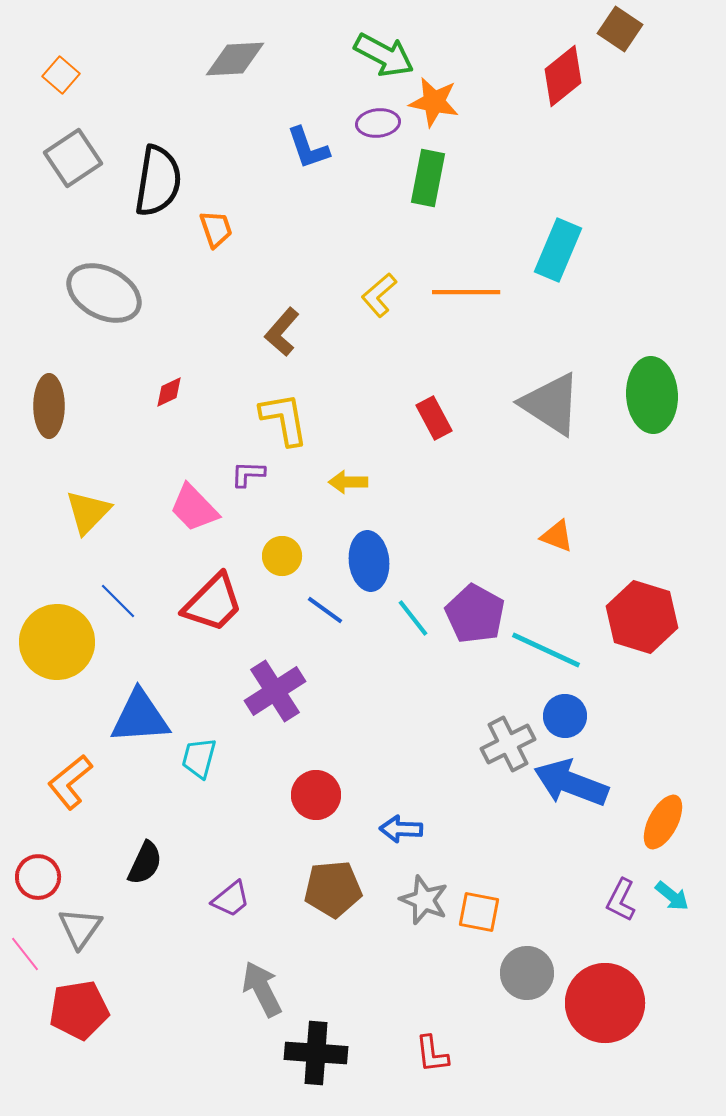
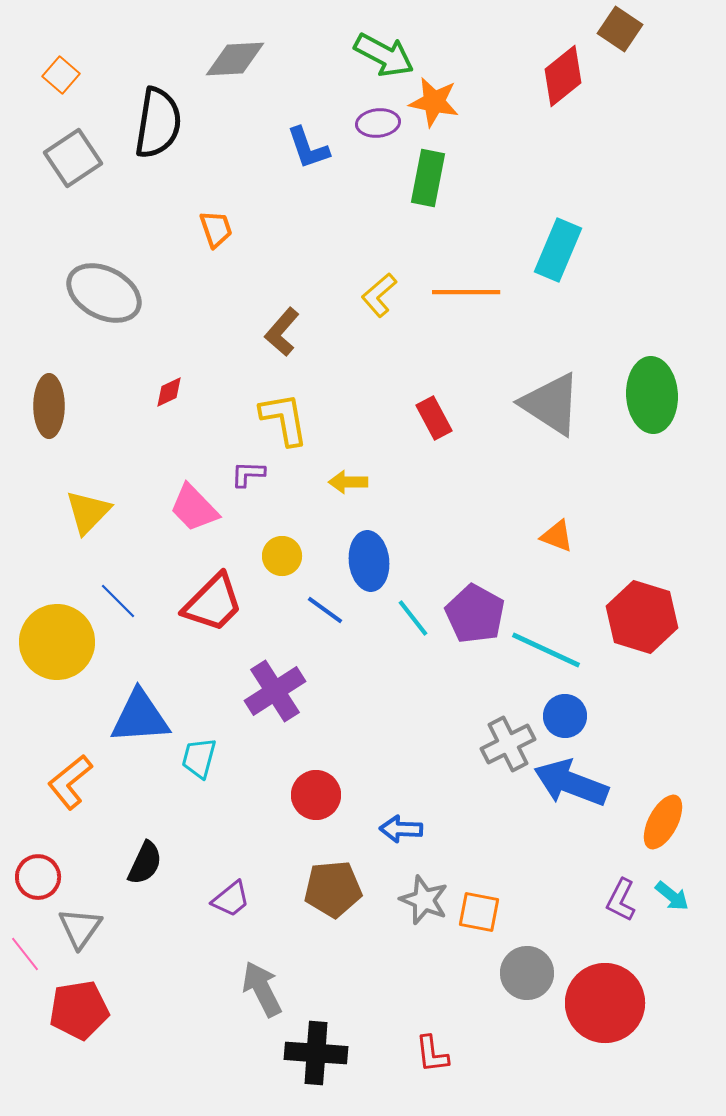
black semicircle at (158, 181): moved 58 px up
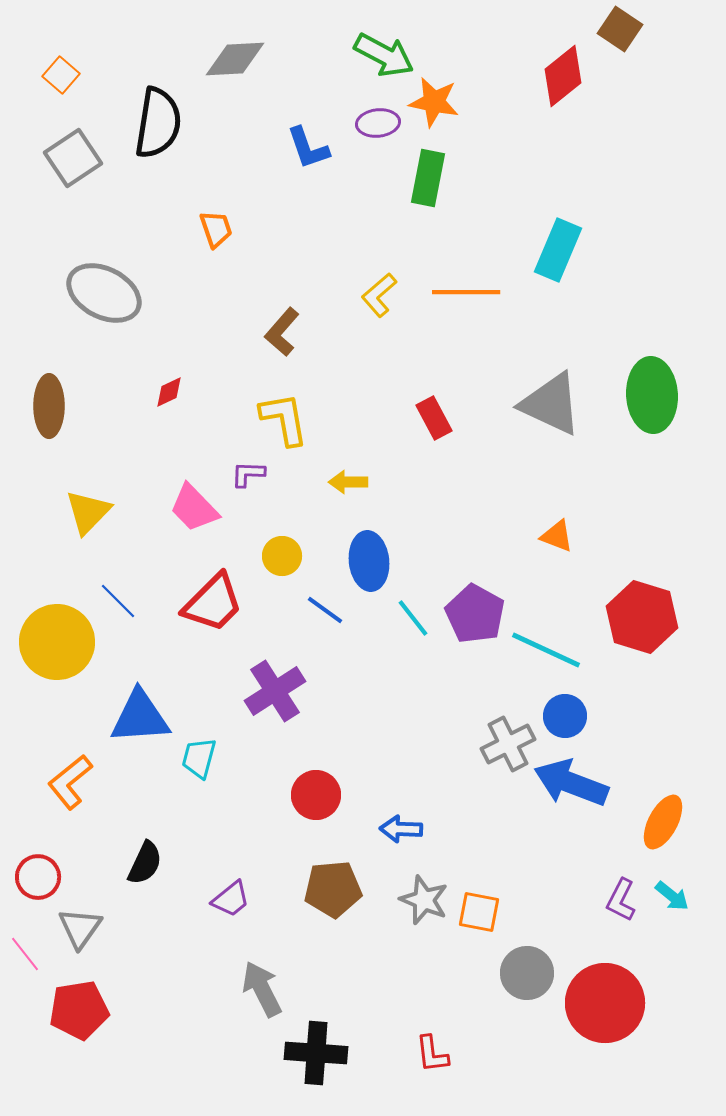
gray triangle at (551, 404): rotated 8 degrees counterclockwise
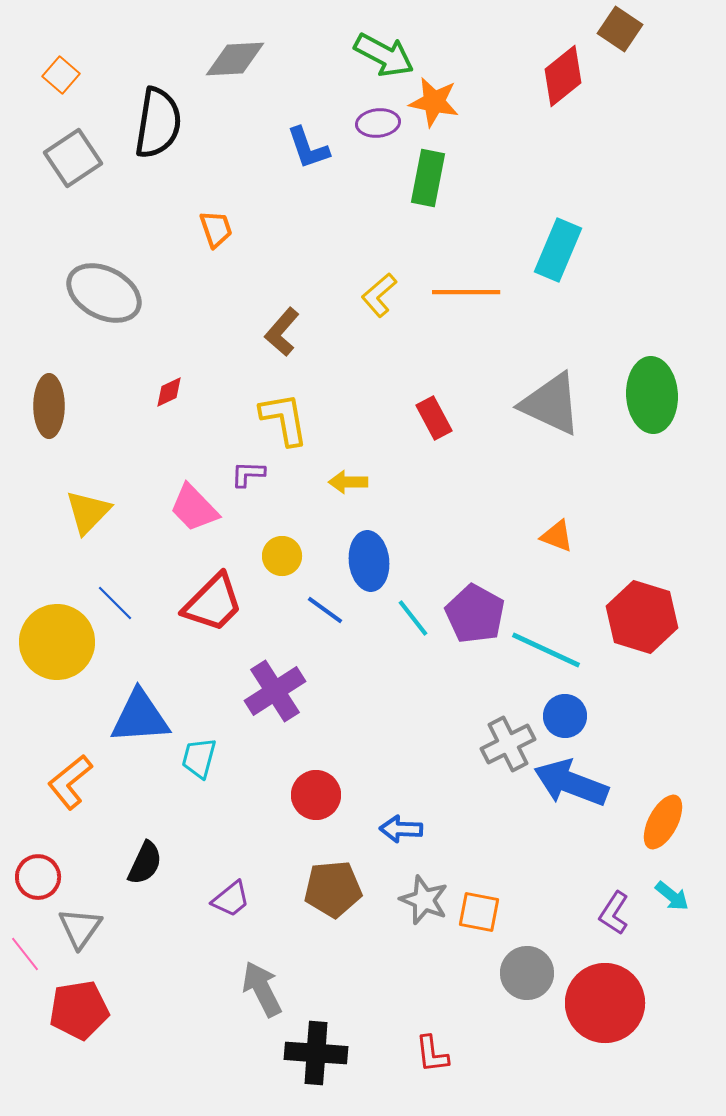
blue line at (118, 601): moved 3 px left, 2 px down
purple L-shape at (621, 900): moved 7 px left, 13 px down; rotated 6 degrees clockwise
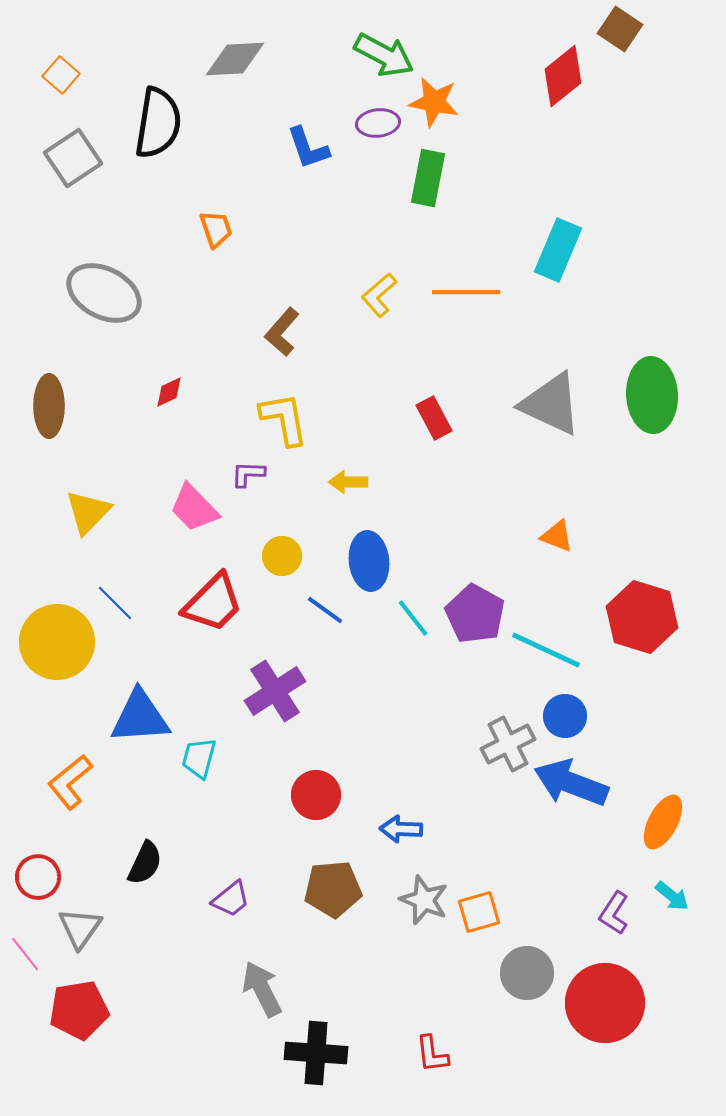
orange square at (479, 912): rotated 27 degrees counterclockwise
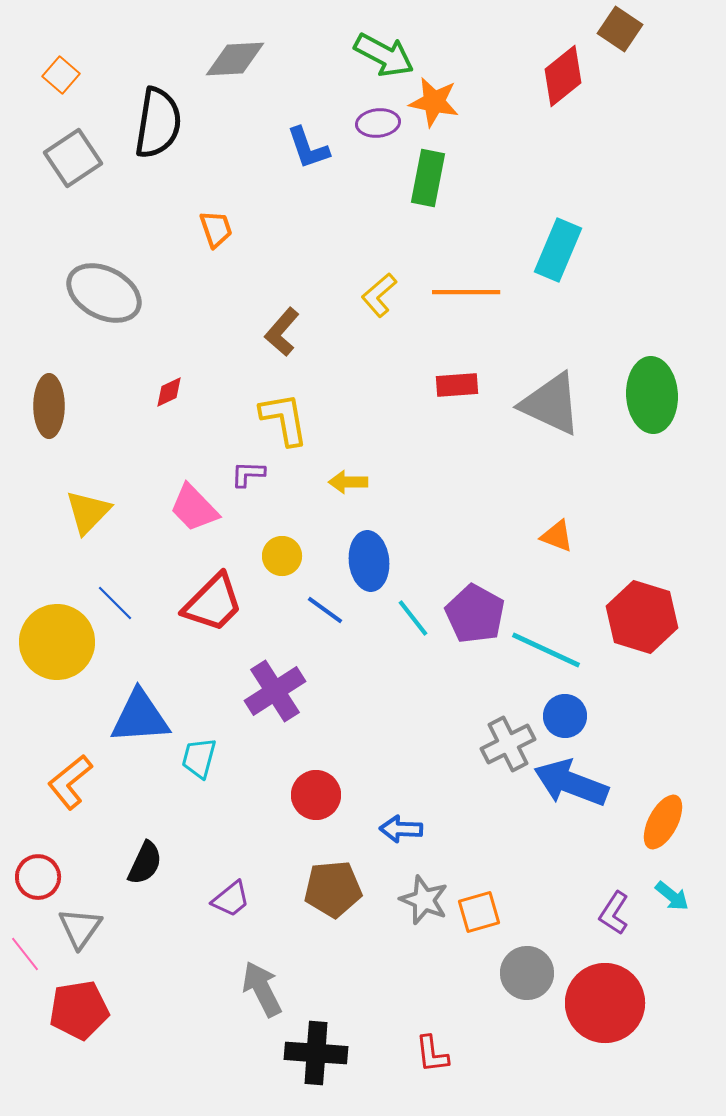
red rectangle at (434, 418): moved 23 px right, 33 px up; rotated 66 degrees counterclockwise
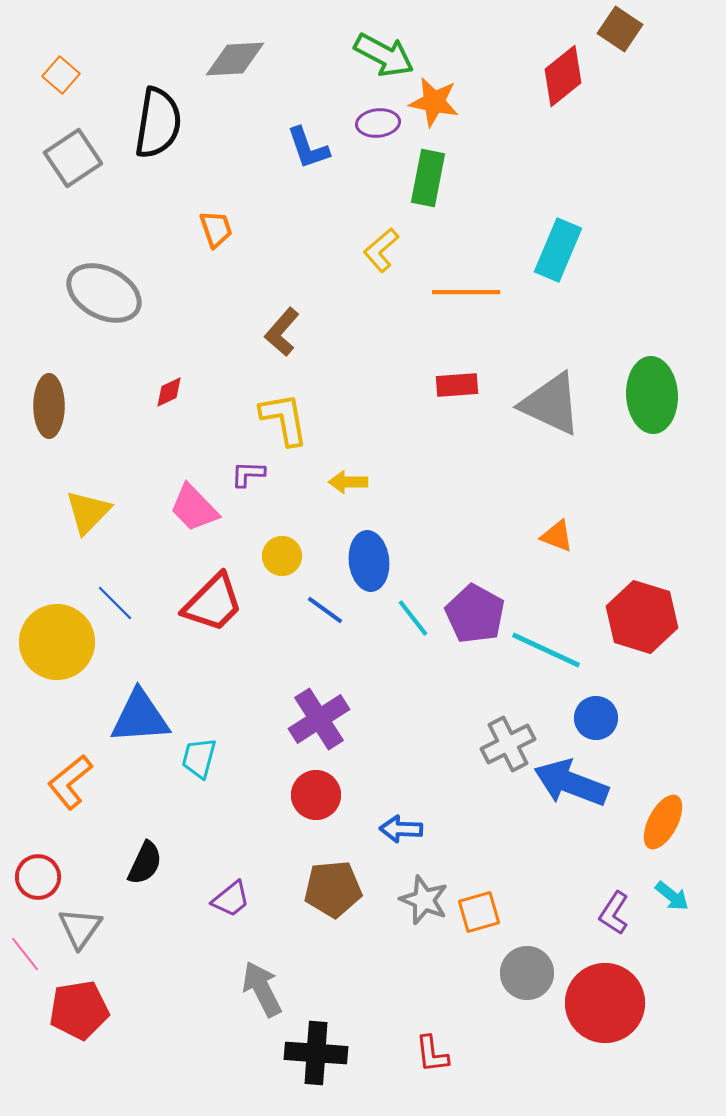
yellow L-shape at (379, 295): moved 2 px right, 45 px up
purple cross at (275, 691): moved 44 px right, 28 px down
blue circle at (565, 716): moved 31 px right, 2 px down
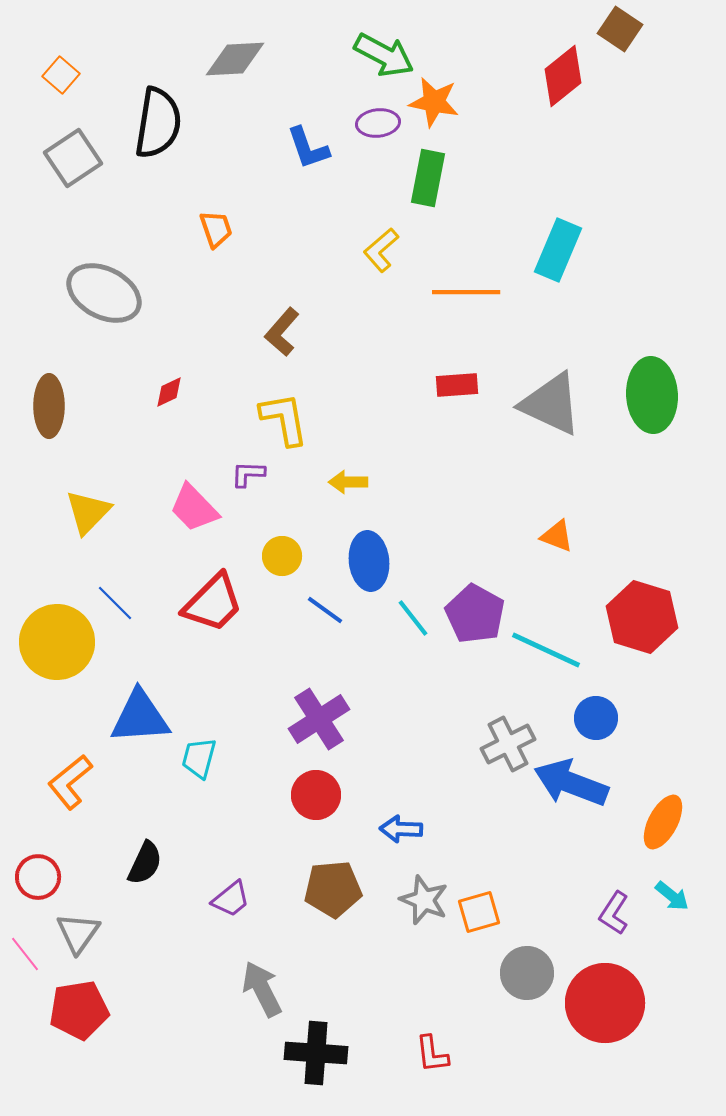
gray triangle at (80, 928): moved 2 px left, 5 px down
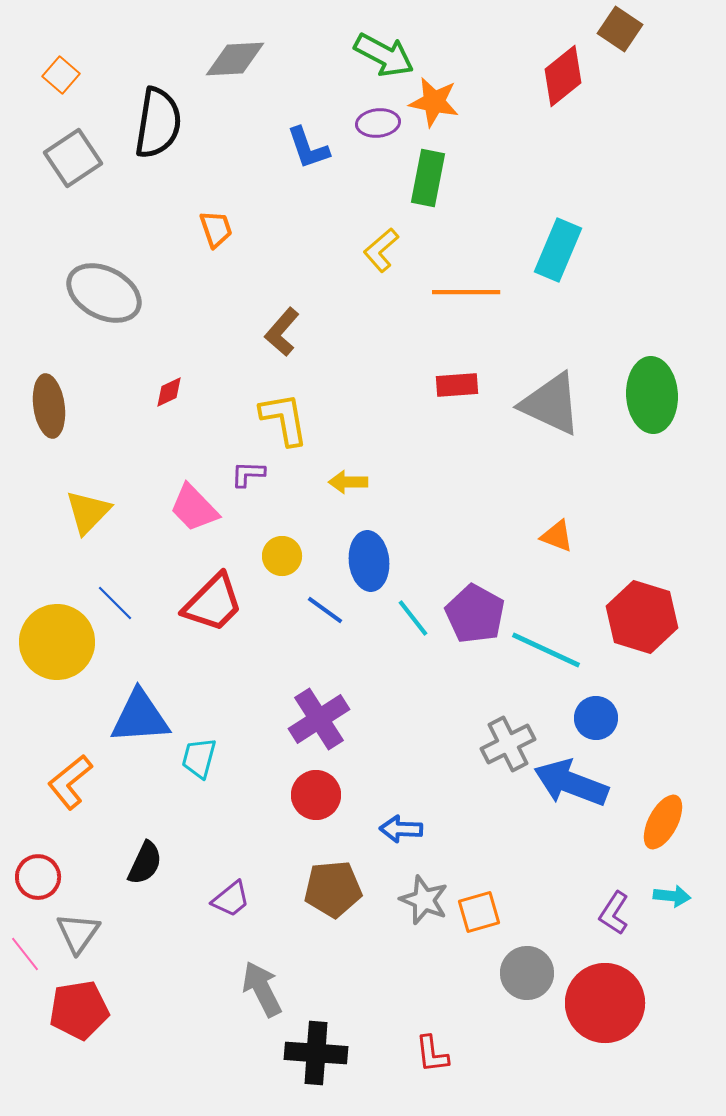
brown ellipse at (49, 406): rotated 8 degrees counterclockwise
cyan arrow at (672, 896): rotated 33 degrees counterclockwise
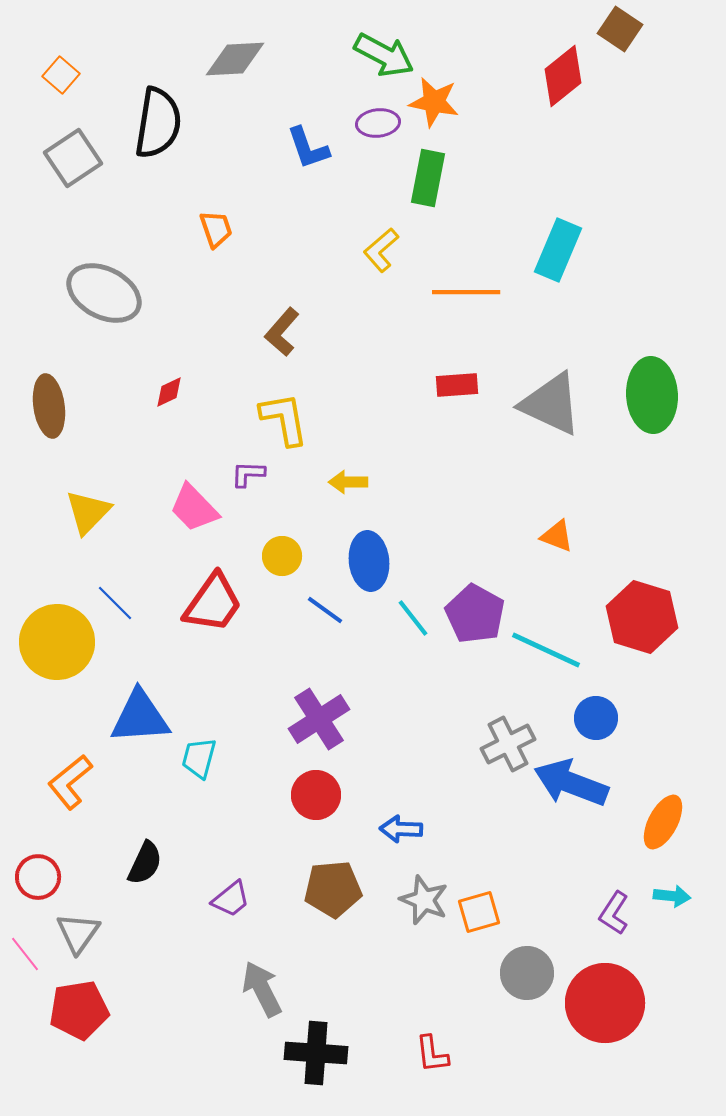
red trapezoid at (213, 603): rotated 10 degrees counterclockwise
